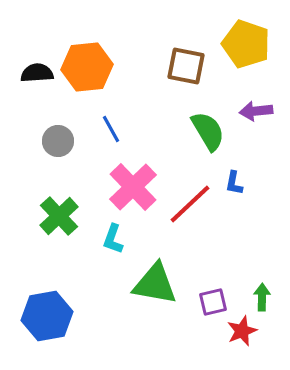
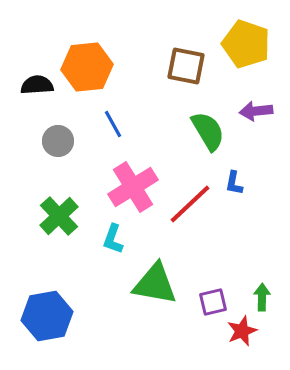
black semicircle: moved 12 px down
blue line: moved 2 px right, 5 px up
pink cross: rotated 12 degrees clockwise
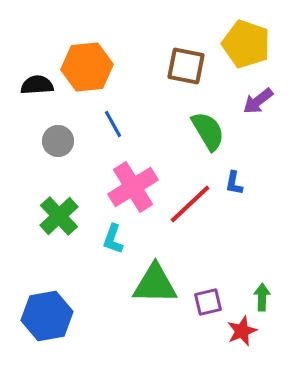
purple arrow: moved 2 px right, 10 px up; rotated 32 degrees counterclockwise
green triangle: rotated 9 degrees counterclockwise
purple square: moved 5 px left
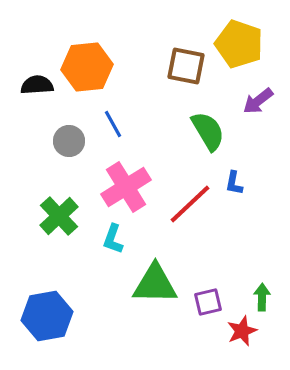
yellow pentagon: moved 7 px left
gray circle: moved 11 px right
pink cross: moved 7 px left
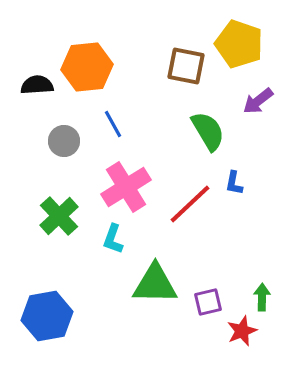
gray circle: moved 5 px left
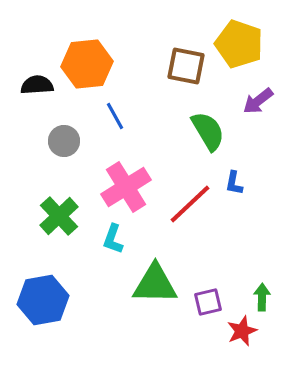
orange hexagon: moved 3 px up
blue line: moved 2 px right, 8 px up
blue hexagon: moved 4 px left, 16 px up
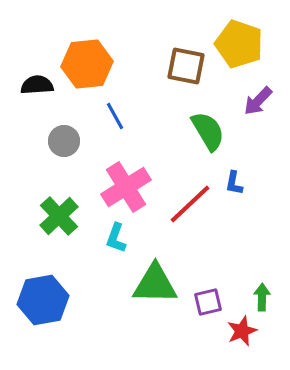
purple arrow: rotated 8 degrees counterclockwise
cyan L-shape: moved 3 px right, 1 px up
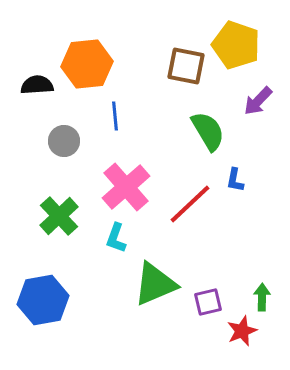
yellow pentagon: moved 3 px left, 1 px down
blue line: rotated 24 degrees clockwise
blue L-shape: moved 1 px right, 3 px up
pink cross: rotated 9 degrees counterclockwise
green triangle: rotated 24 degrees counterclockwise
